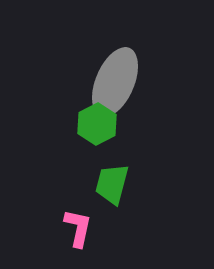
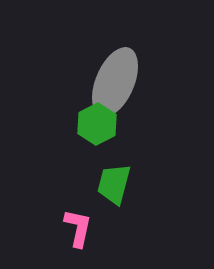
green trapezoid: moved 2 px right
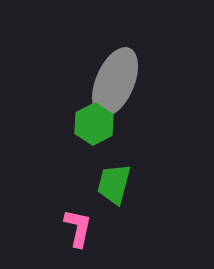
green hexagon: moved 3 px left
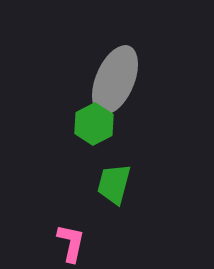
gray ellipse: moved 2 px up
pink L-shape: moved 7 px left, 15 px down
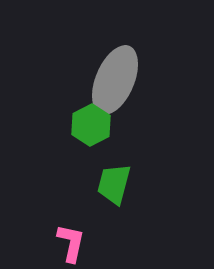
green hexagon: moved 3 px left, 1 px down
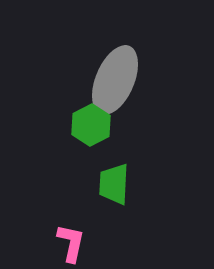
green trapezoid: rotated 12 degrees counterclockwise
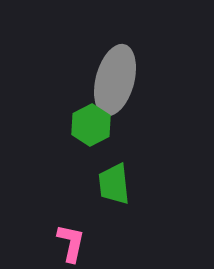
gray ellipse: rotated 8 degrees counterclockwise
green trapezoid: rotated 9 degrees counterclockwise
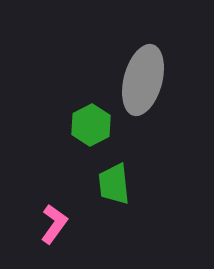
gray ellipse: moved 28 px right
pink L-shape: moved 17 px left, 19 px up; rotated 24 degrees clockwise
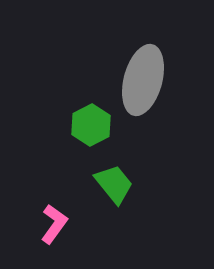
green trapezoid: rotated 147 degrees clockwise
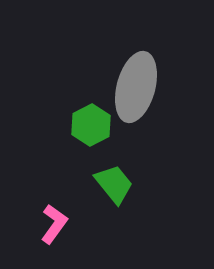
gray ellipse: moved 7 px left, 7 px down
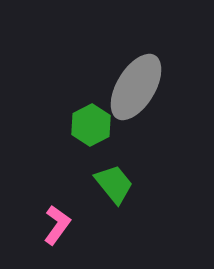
gray ellipse: rotated 16 degrees clockwise
pink L-shape: moved 3 px right, 1 px down
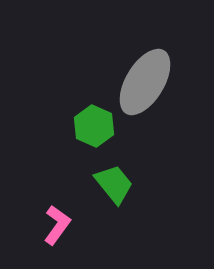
gray ellipse: moved 9 px right, 5 px up
green hexagon: moved 3 px right, 1 px down; rotated 9 degrees counterclockwise
